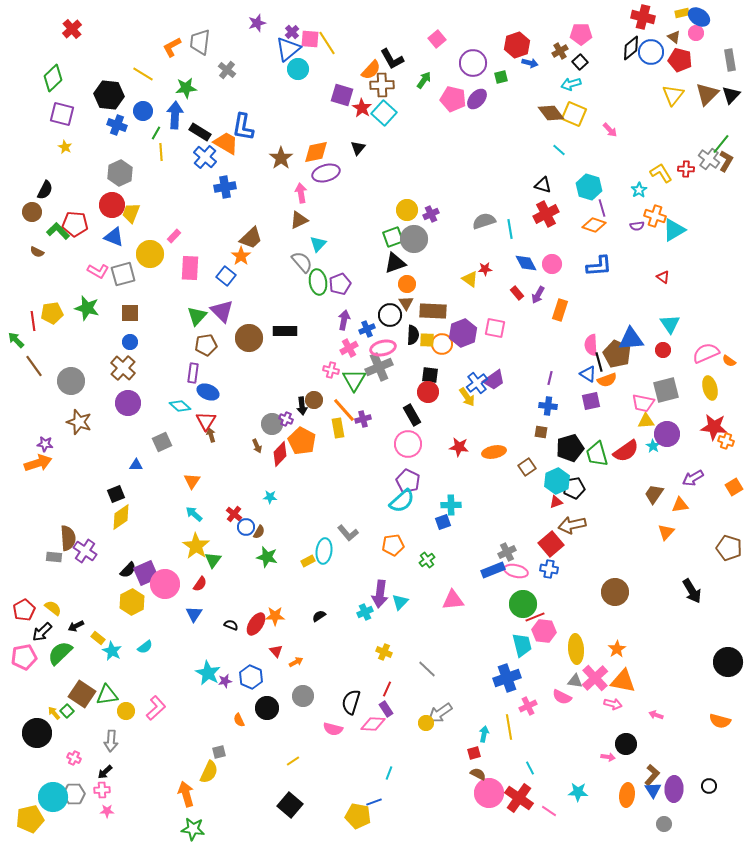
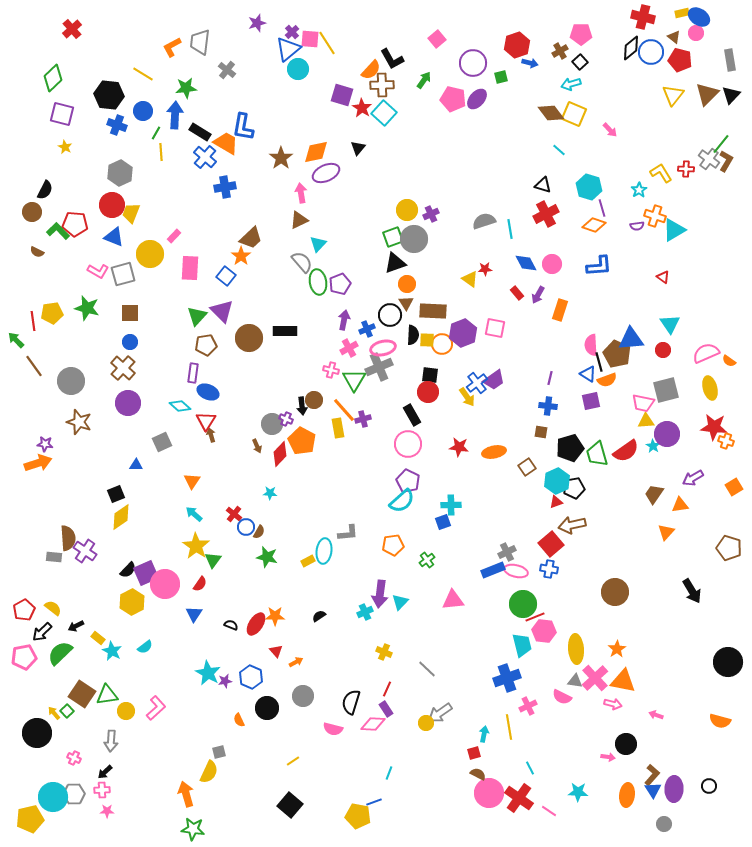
purple ellipse at (326, 173): rotated 8 degrees counterclockwise
cyan star at (270, 497): moved 4 px up
gray L-shape at (348, 533): rotated 55 degrees counterclockwise
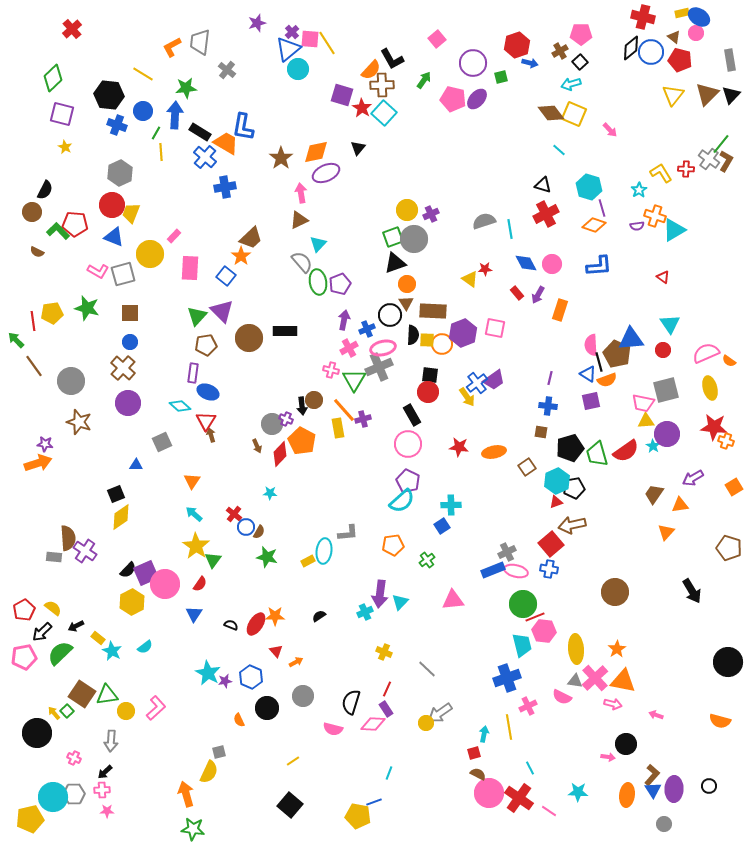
blue square at (443, 522): moved 1 px left, 4 px down; rotated 14 degrees counterclockwise
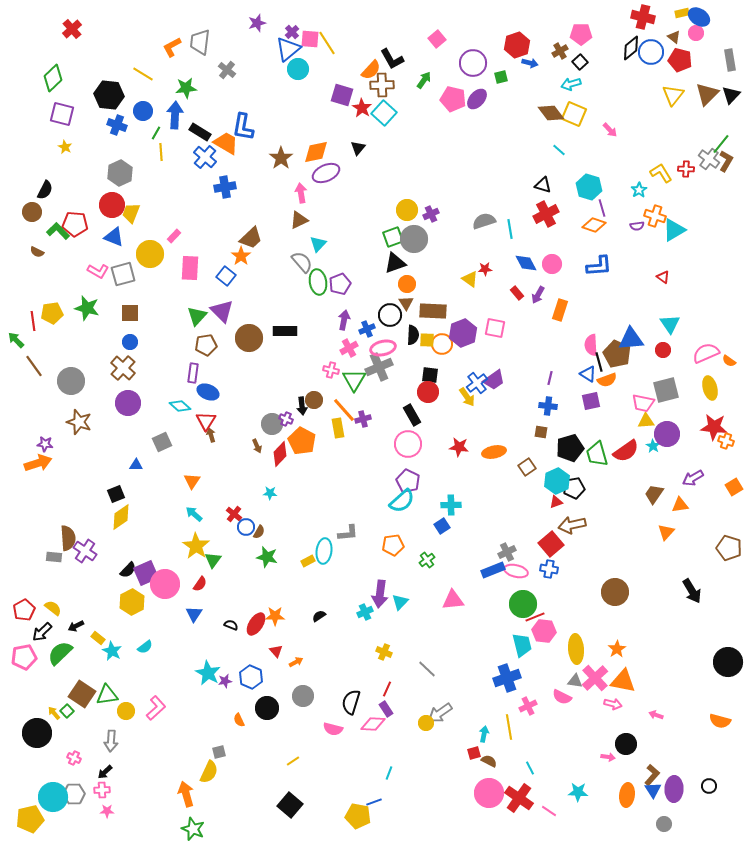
brown semicircle at (478, 774): moved 11 px right, 13 px up
green star at (193, 829): rotated 15 degrees clockwise
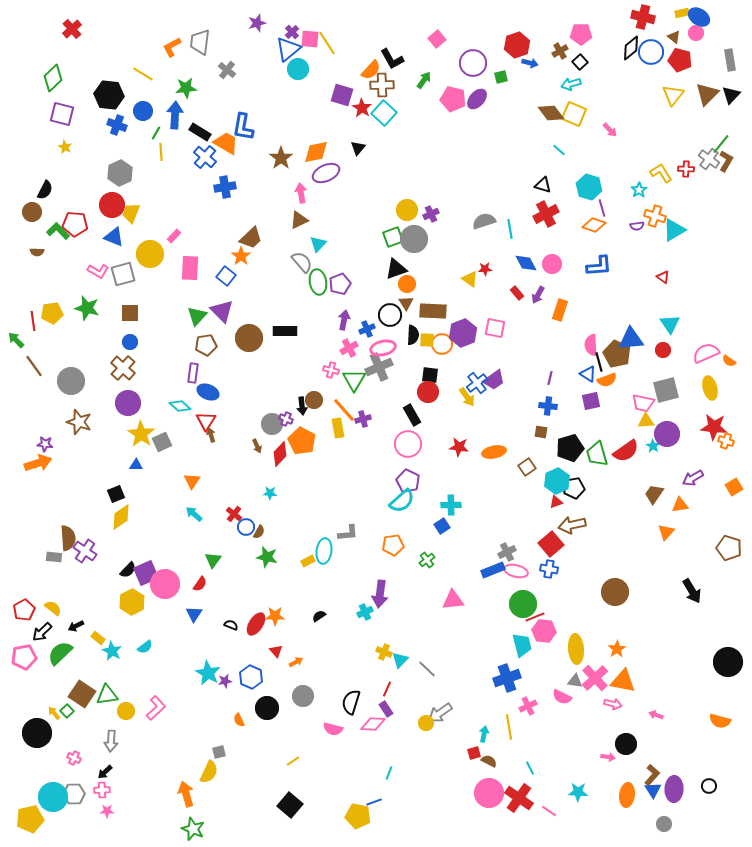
brown semicircle at (37, 252): rotated 24 degrees counterclockwise
black triangle at (395, 263): moved 1 px right, 6 px down
yellow star at (196, 546): moved 55 px left, 112 px up
cyan triangle at (400, 602): moved 58 px down
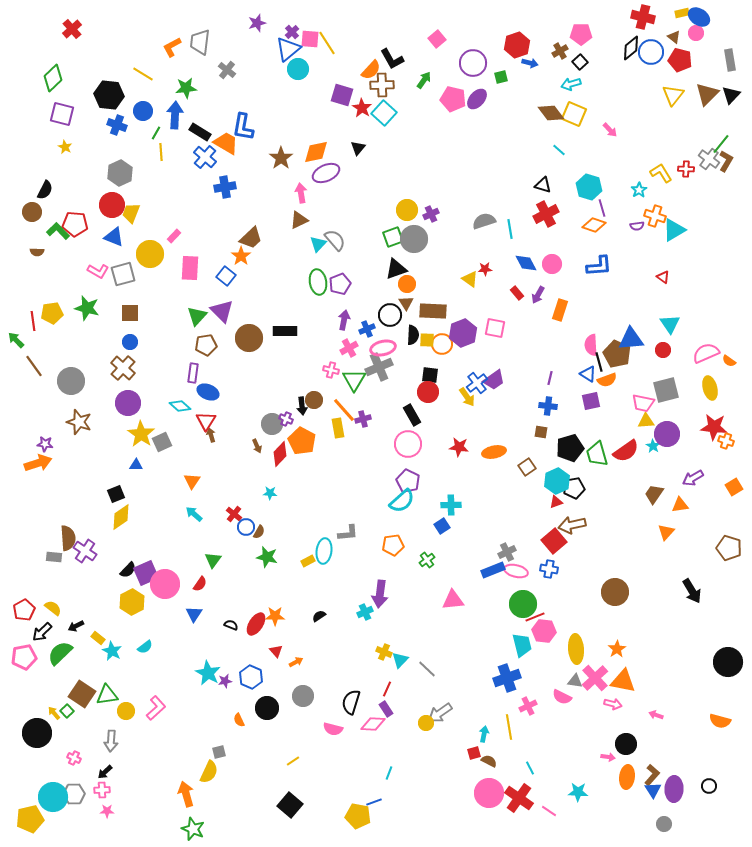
gray semicircle at (302, 262): moved 33 px right, 22 px up
red square at (551, 544): moved 3 px right, 3 px up
orange ellipse at (627, 795): moved 18 px up
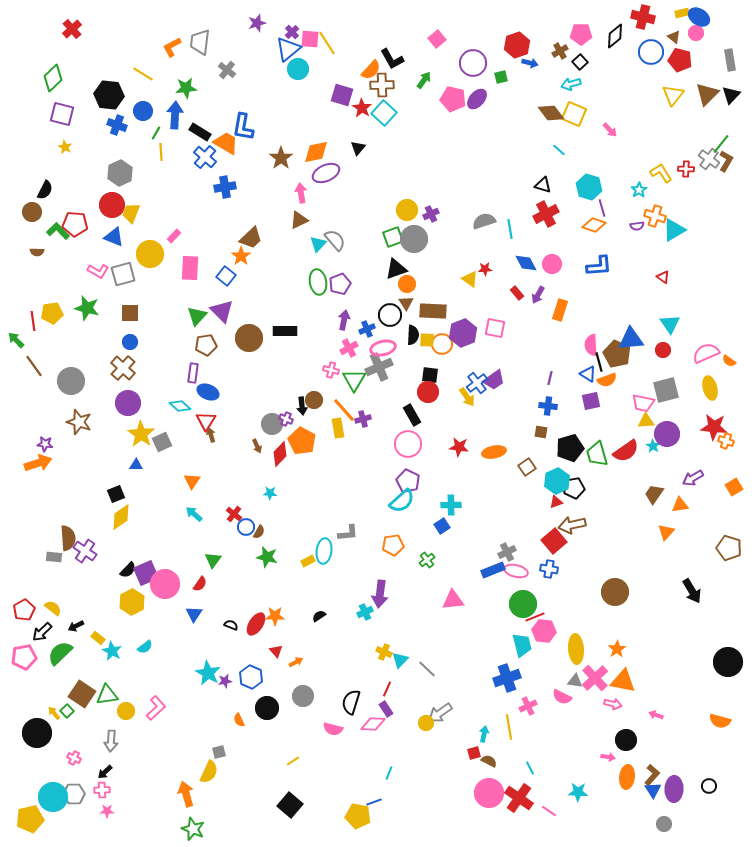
black diamond at (631, 48): moved 16 px left, 12 px up
black circle at (626, 744): moved 4 px up
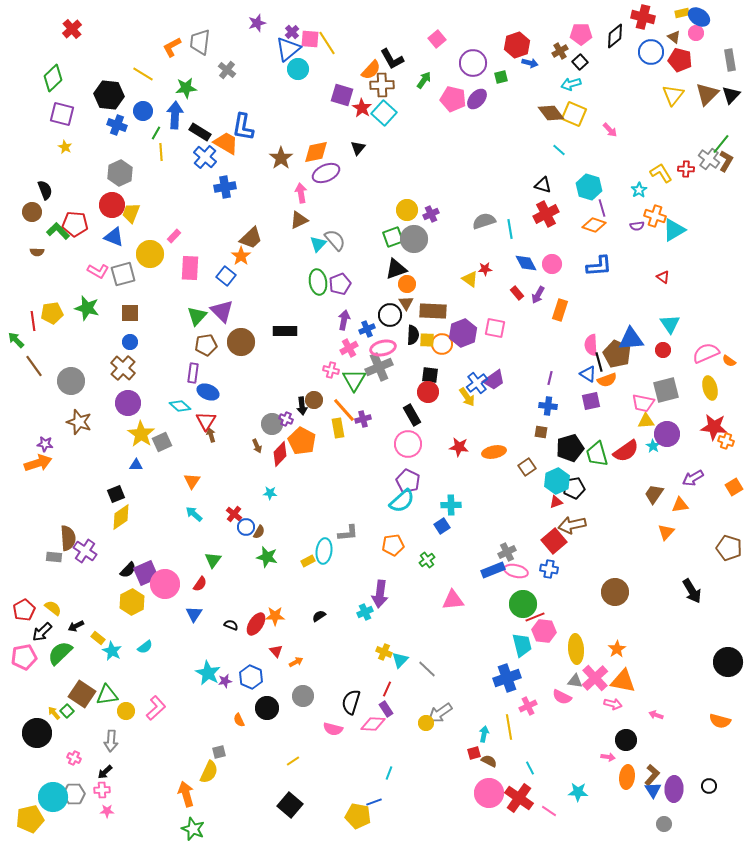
black semicircle at (45, 190): rotated 48 degrees counterclockwise
brown circle at (249, 338): moved 8 px left, 4 px down
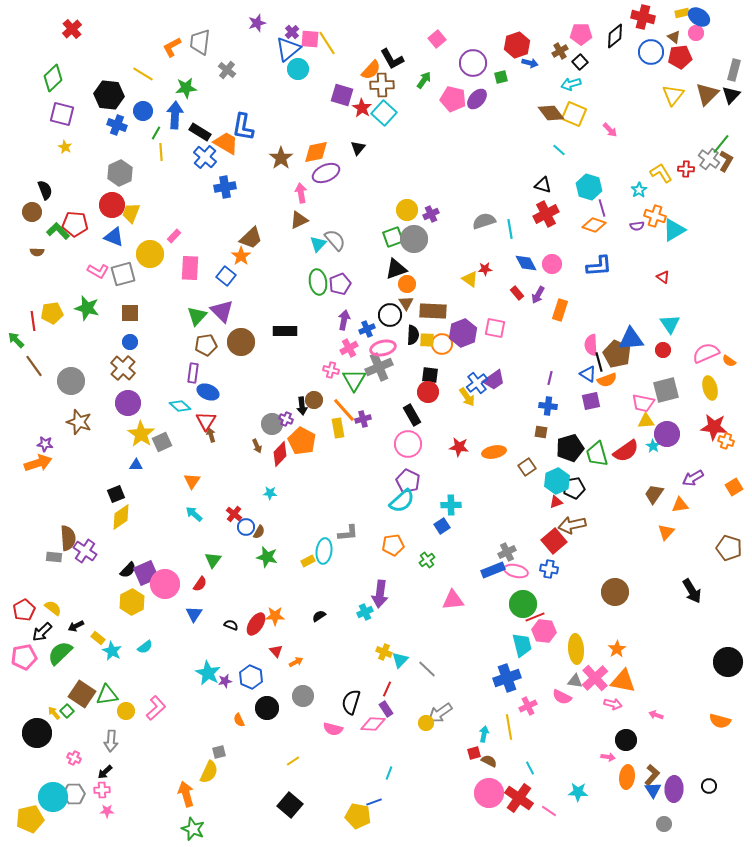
red pentagon at (680, 60): moved 3 px up; rotated 20 degrees counterclockwise
gray rectangle at (730, 60): moved 4 px right, 10 px down; rotated 25 degrees clockwise
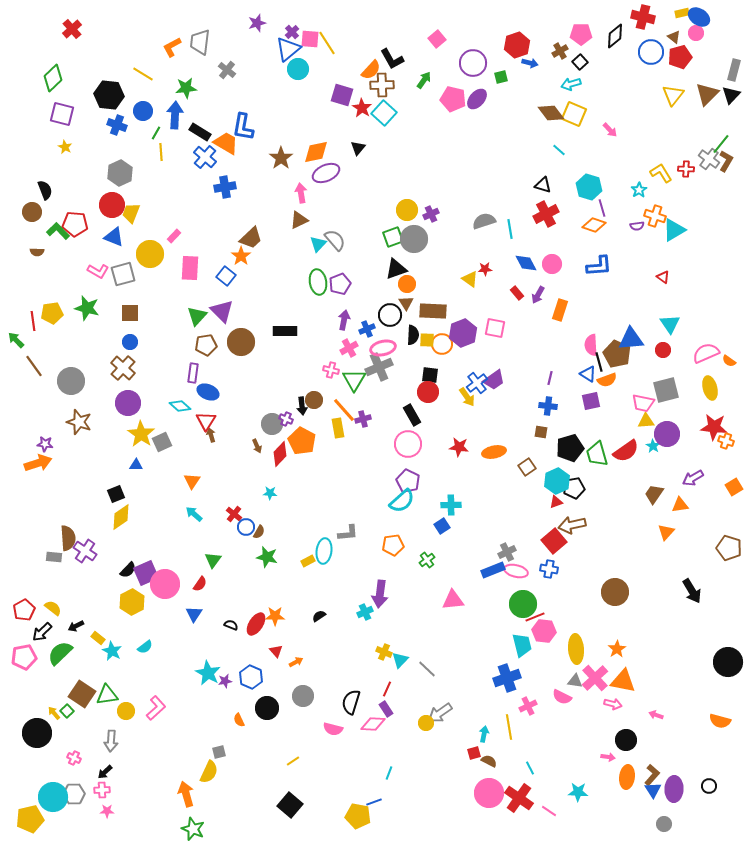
red pentagon at (680, 57): rotated 10 degrees counterclockwise
